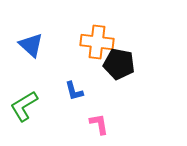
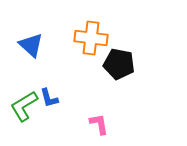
orange cross: moved 6 px left, 4 px up
blue L-shape: moved 25 px left, 7 px down
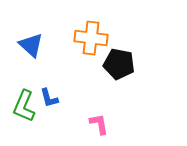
green L-shape: rotated 36 degrees counterclockwise
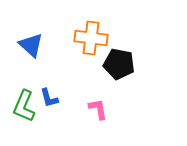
pink L-shape: moved 1 px left, 15 px up
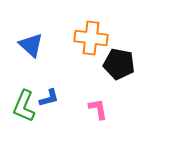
blue L-shape: rotated 90 degrees counterclockwise
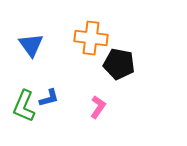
blue triangle: rotated 12 degrees clockwise
pink L-shape: moved 2 px up; rotated 45 degrees clockwise
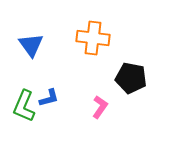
orange cross: moved 2 px right
black pentagon: moved 12 px right, 14 px down
pink L-shape: moved 2 px right
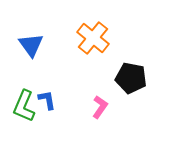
orange cross: rotated 32 degrees clockwise
blue L-shape: moved 2 px left, 2 px down; rotated 85 degrees counterclockwise
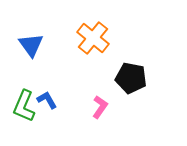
blue L-shape: rotated 20 degrees counterclockwise
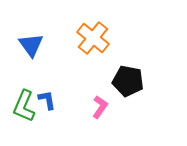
black pentagon: moved 3 px left, 3 px down
blue L-shape: rotated 20 degrees clockwise
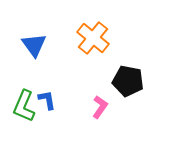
blue triangle: moved 3 px right
